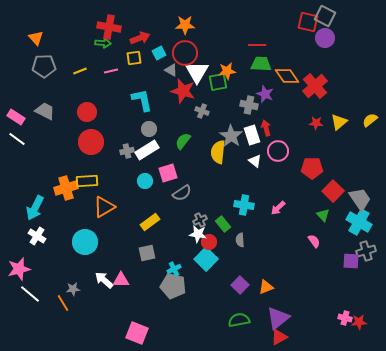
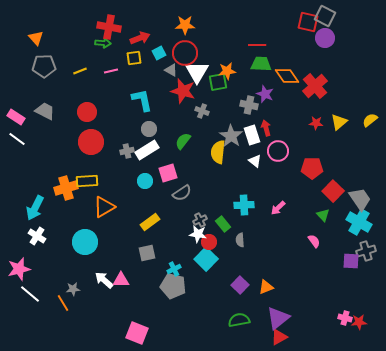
cyan cross at (244, 205): rotated 12 degrees counterclockwise
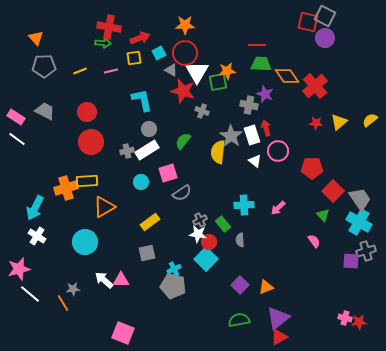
cyan circle at (145, 181): moved 4 px left, 1 px down
pink square at (137, 333): moved 14 px left
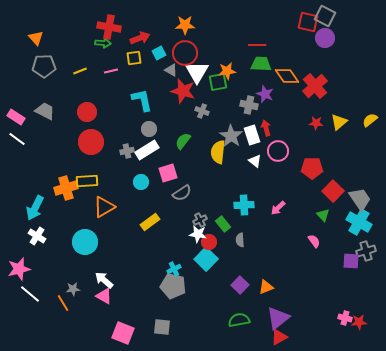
gray square at (147, 253): moved 15 px right, 74 px down; rotated 18 degrees clockwise
pink triangle at (121, 280): moved 17 px left, 16 px down; rotated 30 degrees clockwise
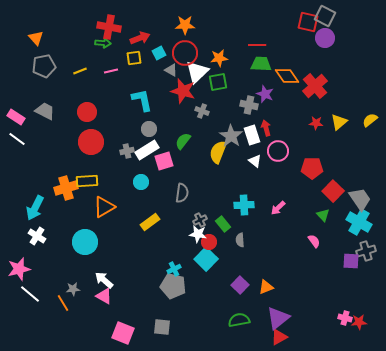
gray pentagon at (44, 66): rotated 10 degrees counterclockwise
orange star at (227, 71): moved 8 px left, 13 px up
white triangle at (197, 72): rotated 15 degrees clockwise
yellow semicircle at (218, 152): rotated 15 degrees clockwise
pink square at (168, 173): moved 4 px left, 12 px up
gray semicircle at (182, 193): rotated 48 degrees counterclockwise
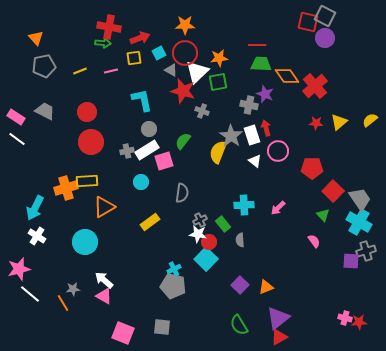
green semicircle at (239, 320): moved 5 px down; rotated 110 degrees counterclockwise
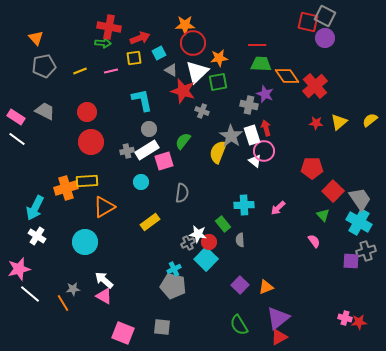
red circle at (185, 53): moved 8 px right, 10 px up
pink circle at (278, 151): moved 14 px left
gray cross at (200, 220): moved 12 px left, 23 px down
